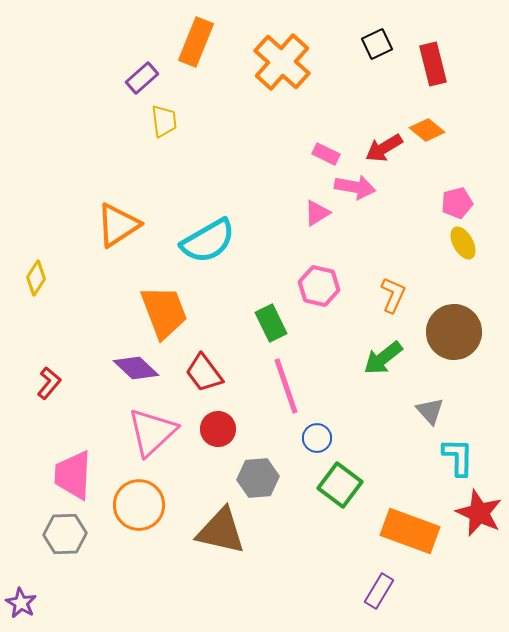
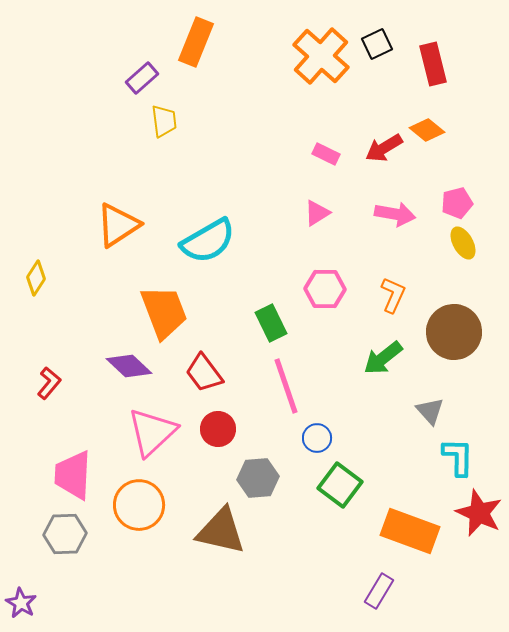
orange cross at (282, 62): moved 39 px right, 6 px up
pink arrow at (355, 187): moved 40 px right, 27 px down
pink hexagon at (319, 286): moved 6 px right, 3 px down; rotated 12 degrees counterclockwise
purple diamond at (136, 368): moved 7 px left, 2 px up
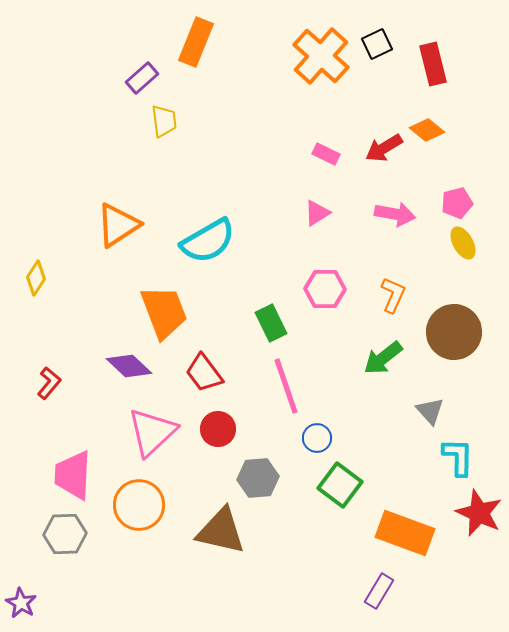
orange rectangle at (410, 531): moved 5 px left, 2 px down
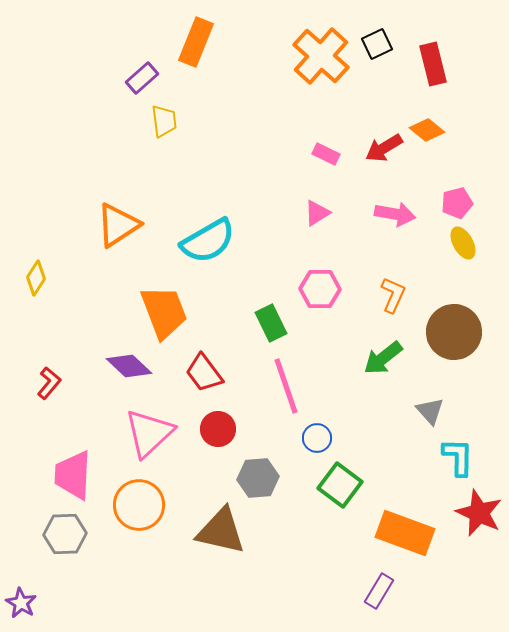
pink hexagon at (325, 289): moved 5 px left
pink triangle at (152, 432): moved 3 px left, 1 px down
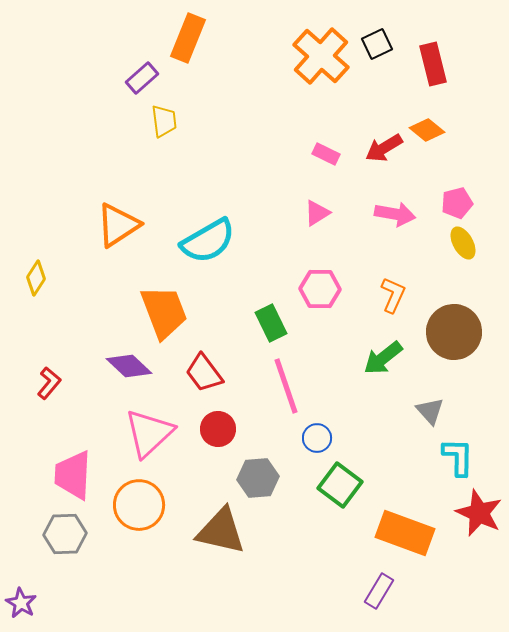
orange rectangle at (196, 42): moved 8 px left, 4 px up
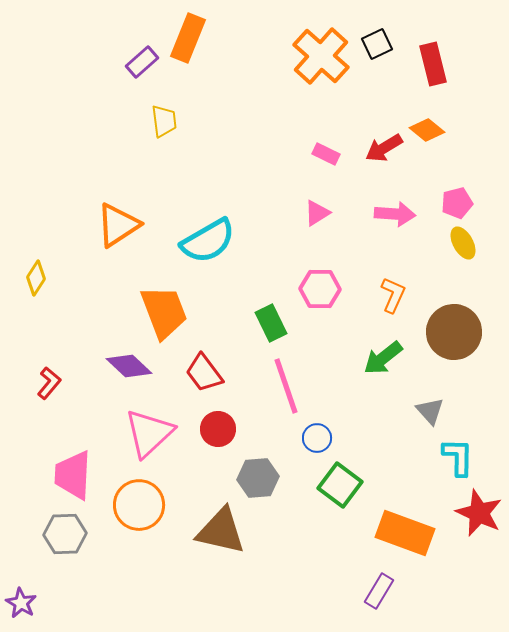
purple rectangle at (142, 78): moved 16 px up
pink arrow at (395, 214): rotated 6 degrees counterclockwise
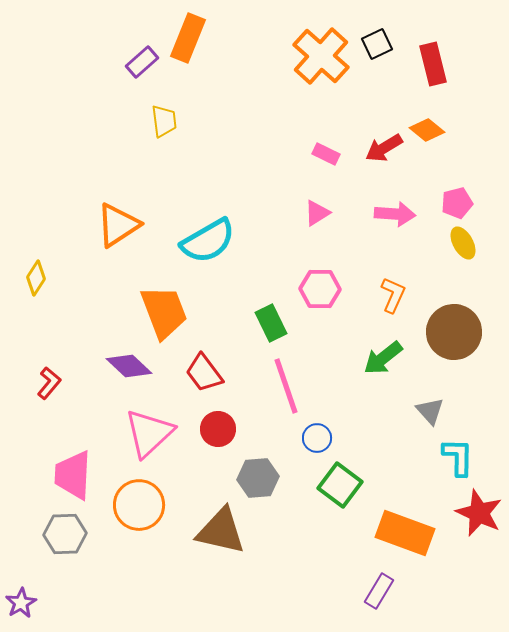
purple star at (21, 603): rotated 12 degrees clockwise
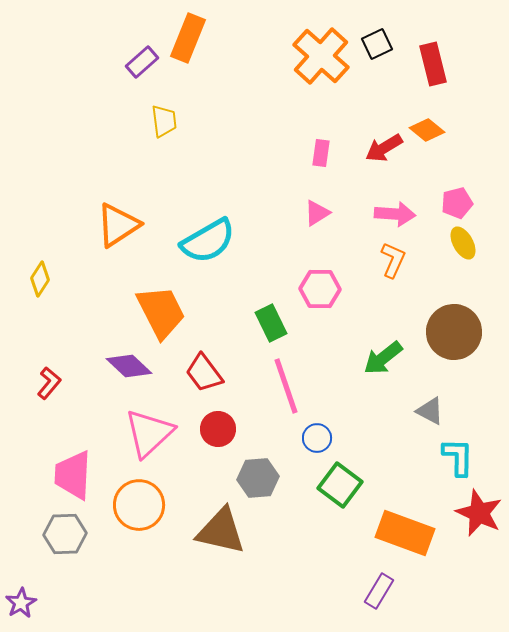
pink rectangle at (326, 154): moved 5 px left, 1 px up; rotated 72 degrees clockwise
yellow diamond at (36, 278): moved 4 px right, 1 px down
orange L-shape at (393, 295): moved 35 px up
orange trapezoid at (164, 312): moved 3 px left; rotated 6 degrees counterclockwise
gray triangle at (430, 411): rotated 20 degrees counterclockwise
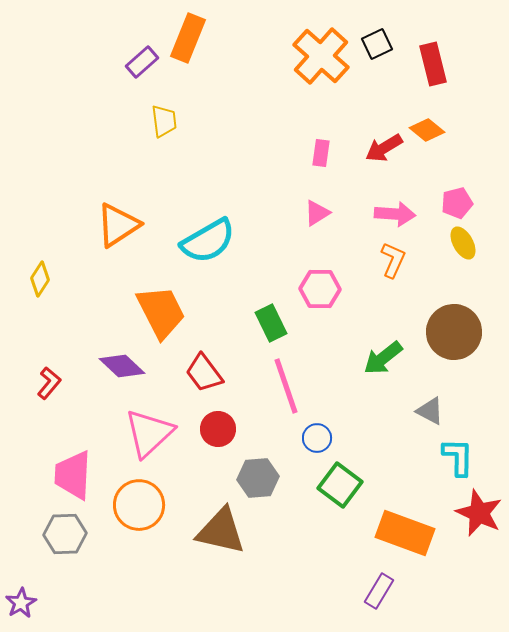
purple diamond at (129, 366): moved 7 px left
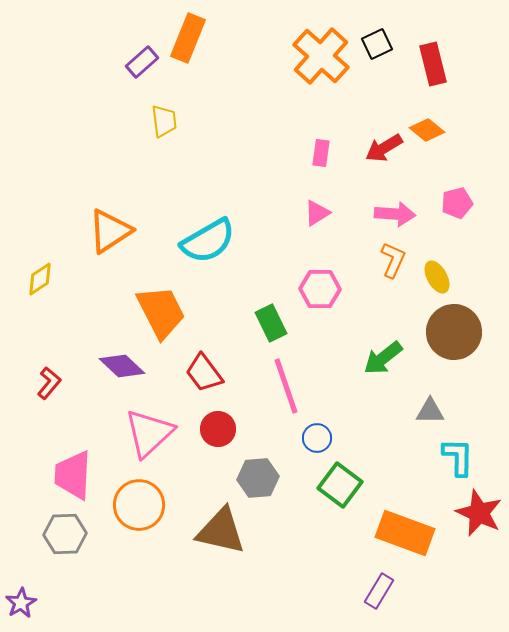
orange triangle at (118, 225): moved 8 px left, 6 px down
yellow ellipse at (463, 243): moved 26 px left, 34 px down
yellow diamond at (40, 279): rotated 24 degrees clockwise
gray triangle at (430, 411): rotated 28 degrees counterclockwise
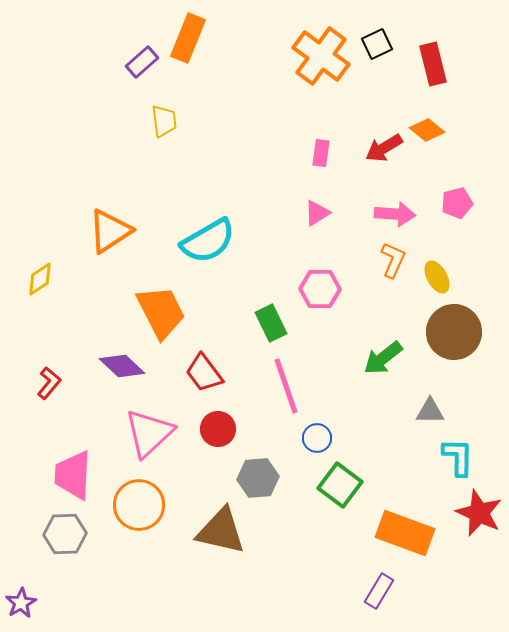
orange cross at (321, 56): rotated 6 degrees counterclockwise
